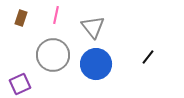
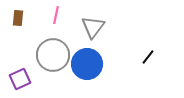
brown rectangle: moved 3 px left; rotated 14 degrees counterclockwise
gray triangle: rotated 15 degrees clockwise
blue circle: moved 9 px left
purple square: moved 5 px up
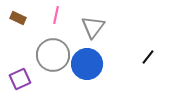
brown rectangle: rotated 70 degrees counterclockwise
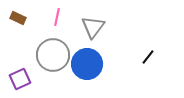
pink line: moved 1 px right, 2 px down
